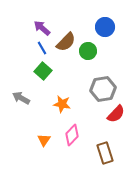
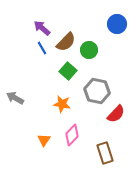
blue circle: moved 12 px right, 3 px up
green circle: moved 1 px right, 1 px up
green square: moved 25 px right
gray hexagon: moved 6 px left, 2 px down; rotated 20 degrees clockwise
gray arrow: moved 6 px left
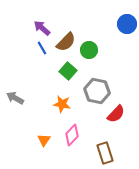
blue circle: moved 10 px right
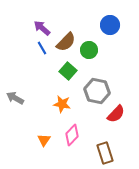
blue circle: moved 17 px left, 1 px down
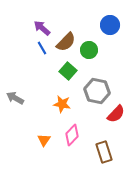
brown rectangle: moved 1 px left, 1 px up
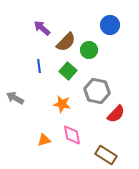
blue line: moved 3 px left, 18 px down; rotated 24 degrees clockwise
pink diamond: rotated 55 degrees counterclockwise
orange triangle: rotated 40 degrees clockwise
brown rectangle: moved 2 px right, 3 px down; rotated 40 degrees counterclockwise
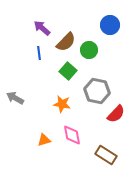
blue line: moved 13 px up
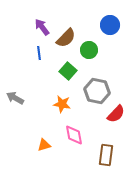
purple arrow: moved 1 px up; rotated 12 degrees clockwise
brown semicircle: moved 4 px up
pink diamond: moved 2 px right
orange triangle: moved 5 px down
brown rectangle: rotated 65 degrees clockwise
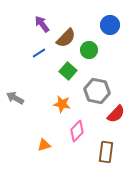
purple arrow: moved 3 px up
blue line: rotated 64 degrees clockwise
pink diamond: moved 3 px right, 4 px up; rotated 55 degrees clockwise
brown rectangle: moved 3 px up
